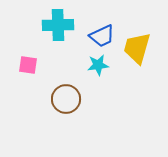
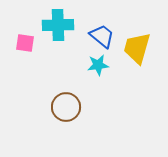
blue trapezoid: rotated 116 degrees counterclockwise
pink square: moved 3 px left, 22 px up
brown circle: moved 8 px down
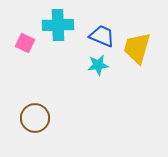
blue trapezoid: rotated 16 degrees counterclockwise
pink square: rotated 18 degrees clockwise
brown circle: moved 31 px left, 11 px down
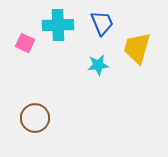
blue trapezoid: moved 13 px up; rotated 44 degrees clockwise
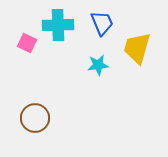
pink square: moved 2 px right
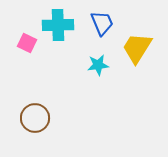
yellow trapezoid: rotated 16 degrees clockwise
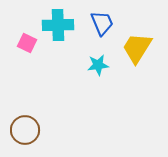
brown circle: moved 10 px left, 12 px down
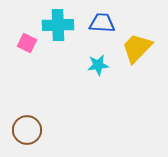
blue trapezoid: rotated 64 degrees counterclockwise
yellow trapezoid: rotated 12 degrees clockwise
brown circle: moved 2 px right
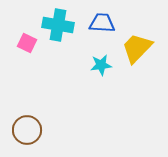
cyan cross: rotated 12 degrees clockwise
cyan star: moved 3 px right
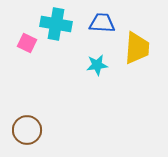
cyan cross: moved 2 px left, 1 px up
yellow trapezoid: rotated 140 degrees clockwise
cyan star: moved 4 px left
